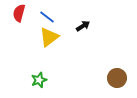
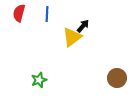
blue line: moved 3 px up; rotated 56 degrees clockwise
black arrow: rotated 16 degrees counterclockwise
yellow triangle: moved 23 px right
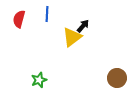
red semicircle: moved 6 px down
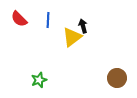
blue line: moved 1 px right, 6 px down
red semicircle: rotated 60 degrees counterclockwise
black arrow: rotated 56 degrees counterclockwise
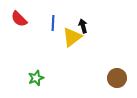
blue line: moved 5 px right, 3 px down
green star: moved 3 px left, 2 px up
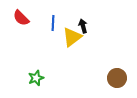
red semicircle: moved 2 px right, 1 px up
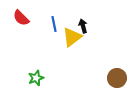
blue line: moved 1 px right, 1 px down; rotated 14 degrees counterclockwise
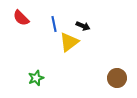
black arrow: rotated 128 degrees clockwise
yellow triangle: moved 3 px left, 5 px down
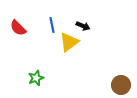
red semicircle: moved 3 px left, 10 px down
blue line: moved 2 px left, 1 px down
brown circle: moved 4 px right, 7 px down
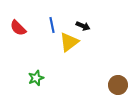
brown circle: moved 3 px left
